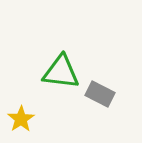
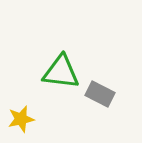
yellow star: rotated 20 degrees clockwise
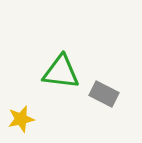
gray rectangle: moved 4 px right
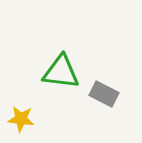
yellow star: rotated 20 degrees clockwise
